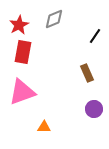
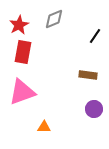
brown rectangle: moved 1 px right, 2 px down; rotated 60 degrees counterclockwise
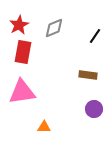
gray diamond: moved 9 px down
pink triangle: rotated 12 degrees clockwise
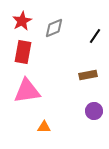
red star: moved 3 px right, 4 px up
brown rectangle: rotated 18 degrees counterclockwise
pink triangle: moved 5 px right, 1 px up
purple circle: moved 2 px down
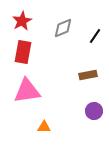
gray diamond: moved 9 px right
